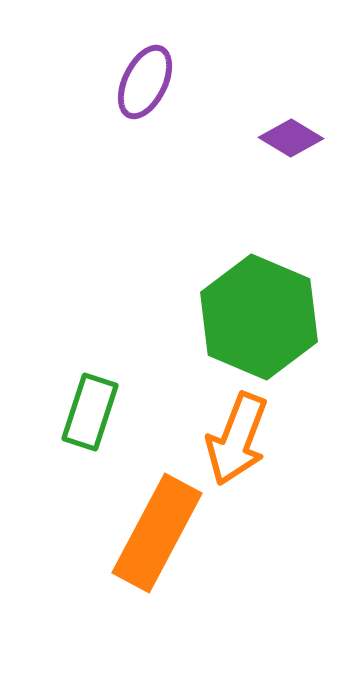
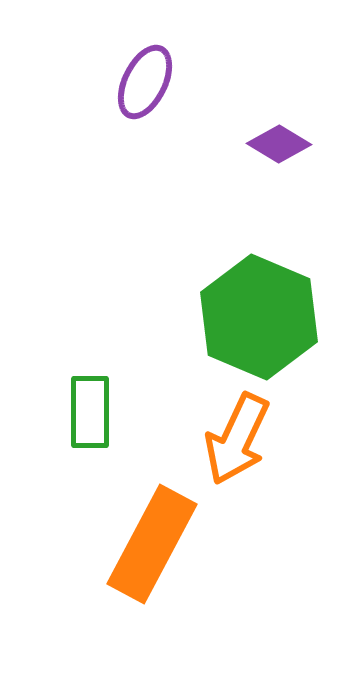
purple diamond: moved 12 px left, 6 px down
green rectangle: rotated 18 degrees counterclockwise
orange arrow: rotated 4 degrees clockwise
orange rectangle: moved 5 px left, 11 px down
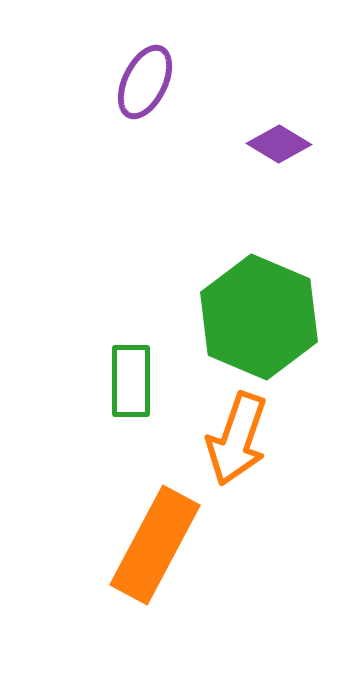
green rectangle: moved 41 px right, 31 px up
orange arrow: rotated 6 degrees counterclockwise
orange rectangle: moved 3 px right, 1 px down
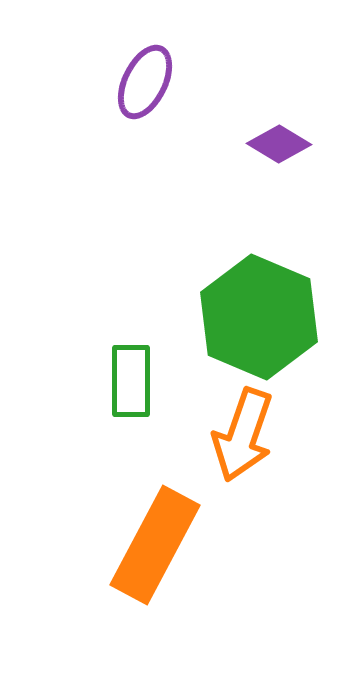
orange arrow: moved 6 px right, 4 px up
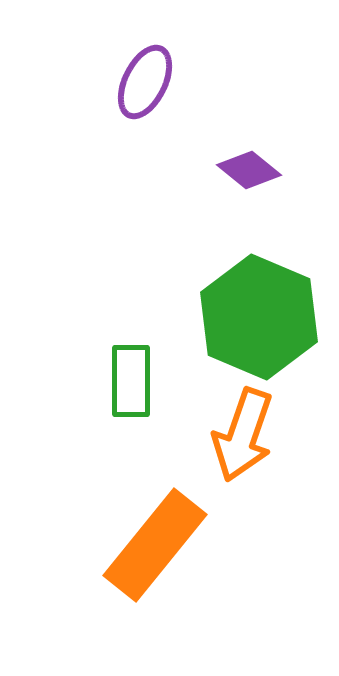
purple diamond: moved 30 px left, 26 px down; rotated 8 degrees clockwise
orange rectangle: rotated 11 degrees clockwise
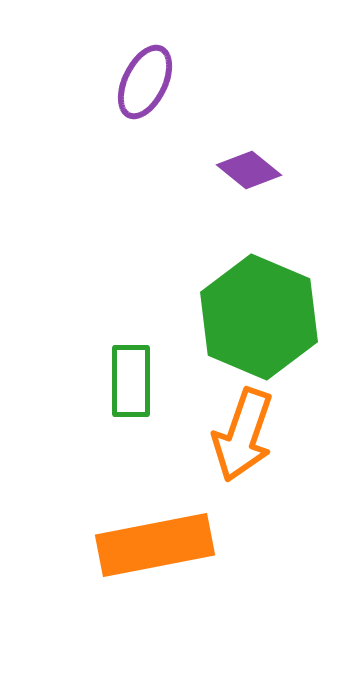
orange rectangle: rotated 40 degrees clockwise
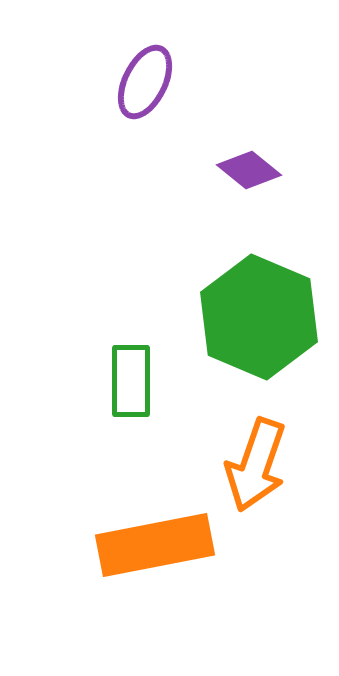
orange arrow: moved 13 px right, 30 px down
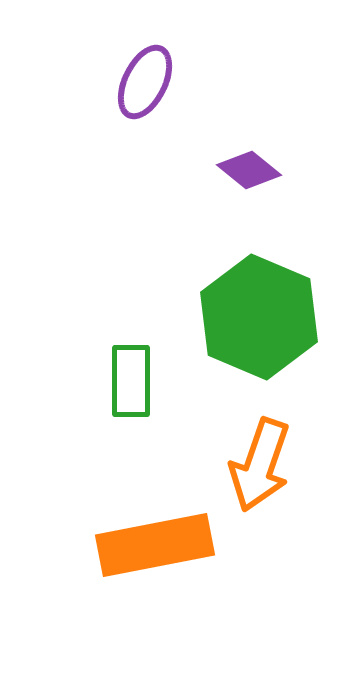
orange arrow: moved 4 px right
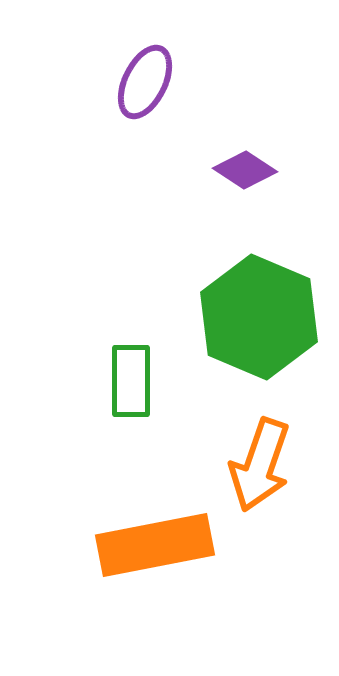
purple diamond: moved 4 px left; rotated 6 degrees counterclockwise
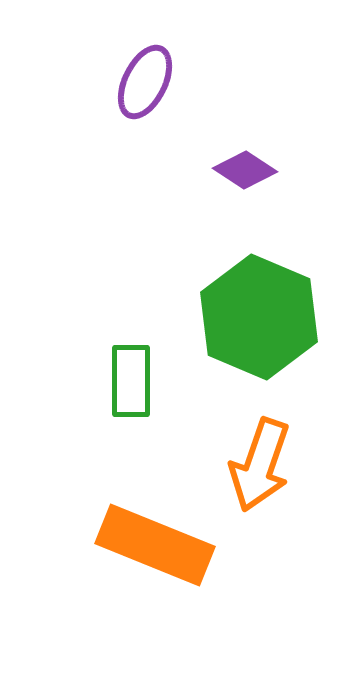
orange rectangle: rotated 33 degrees clockwise
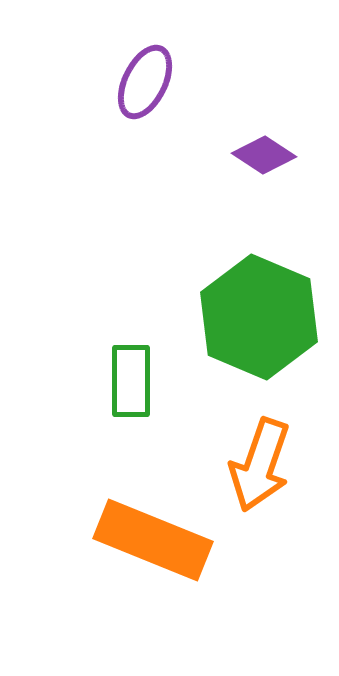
purple diamond: moved 19 px right, 15 px up
orange rectangle: moved 2 px left, 5 px up
